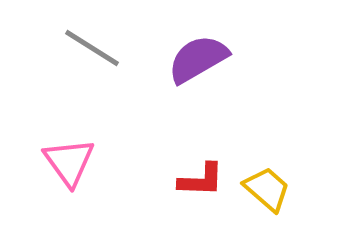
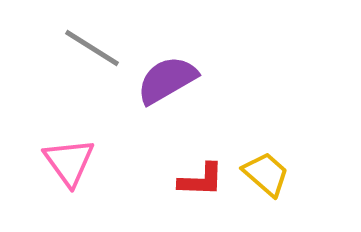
purple semicircle: moved 31 px left, 21 px down
yellow trapezoid: moved 1 px left, 15 px up
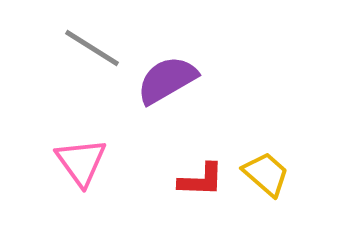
pink triangle: moved 12 px right
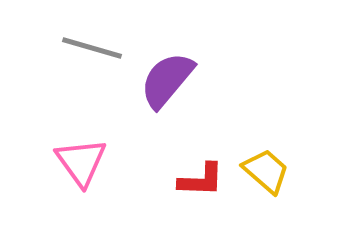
gray line: rotated 16 degrees counterclockwise
purple semicircle: rotated 20 degrees counterclockwise
yellow trapezoid: moved 3 px up
